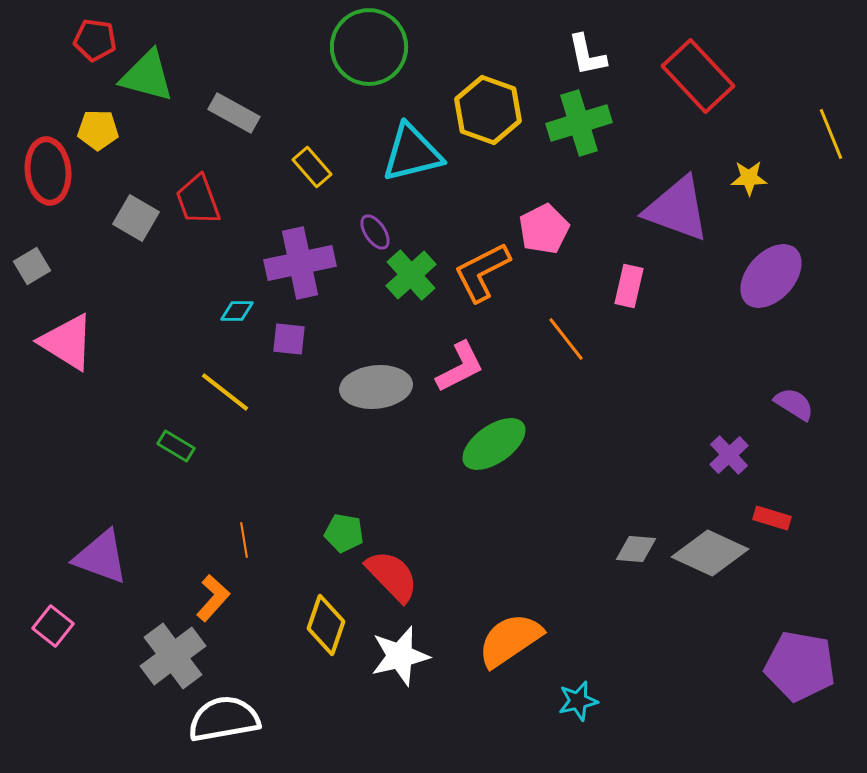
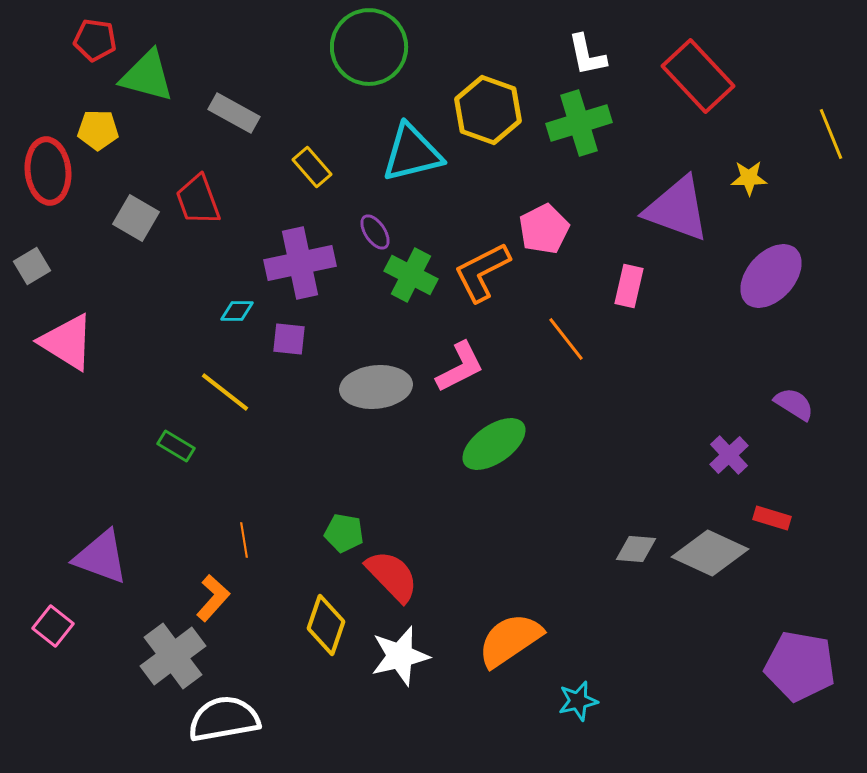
green cross at (411, 275): rotated 21 degrees counterclockwise
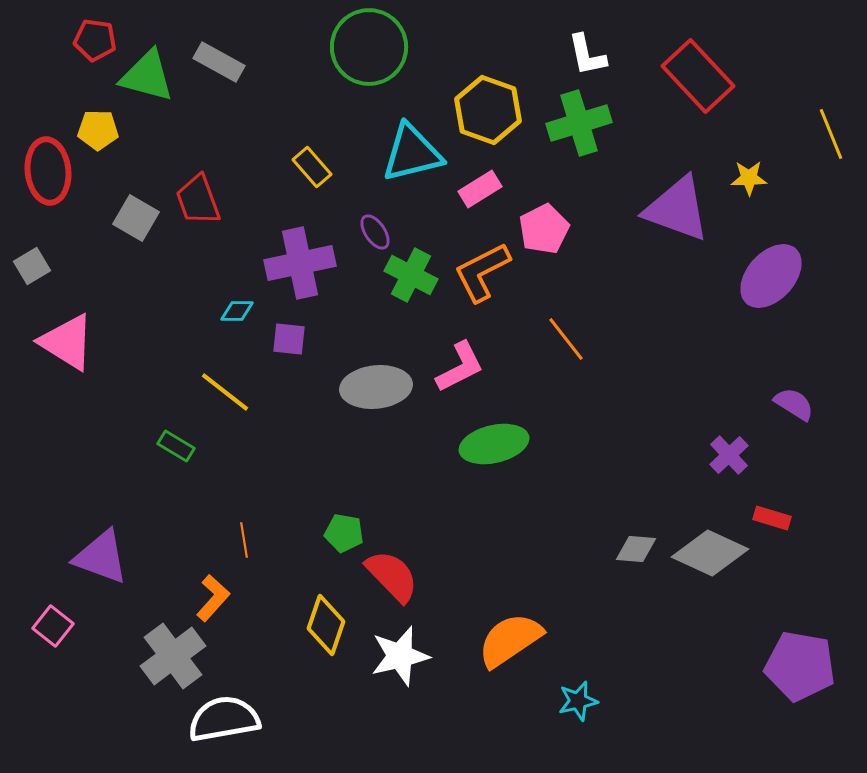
gray rectangle at (234, 113): moved 15 px left, 51 px up
pink rectangle at (629, 286): moved 149 px left, 97 px up; rotated 45 degrees clockwise
green ellipse at (494, 444): rotated 22 degrees clockwise
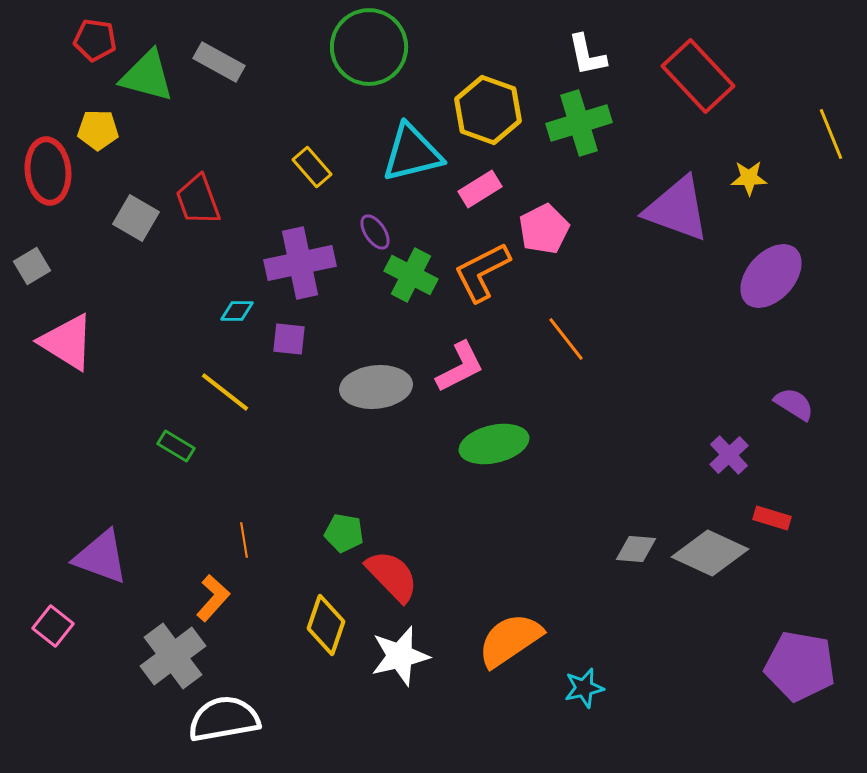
cyan star at (578, 701): moved 6 px right, 13 px up
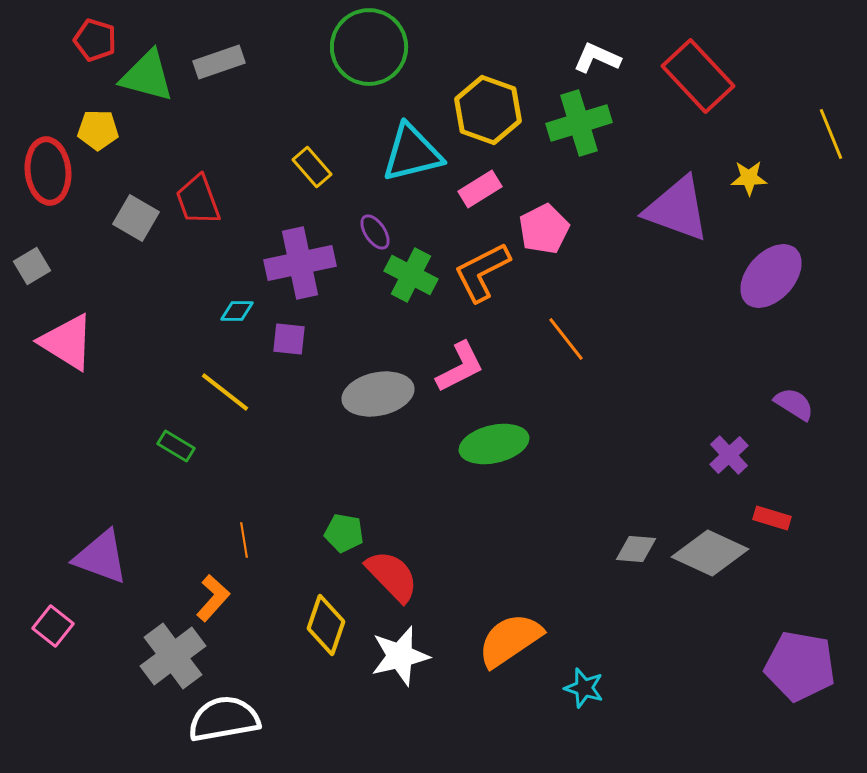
red pentagon at (95, 40): rotated 9 degrees clockwise
white L-shape at (587, 55): moved 10 px right, 3 px down; rotated 126 degrees clockwise
gray rectangle at (219, 62): rotated 48 degrees counterclockwise
gray ellipse at (376, 387): moved 2 px right, 7 px down; rotated 6 degrees counterclockwise
cyan star at (584, 688): rotated 30 degrees clockwise
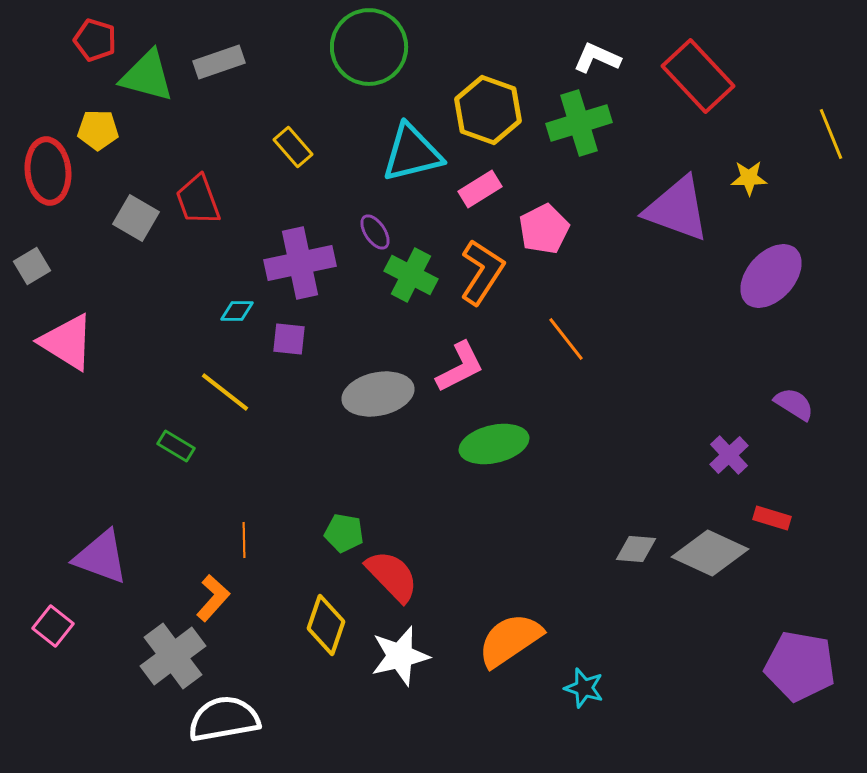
yellow rectangle at (312, 167): moved 19 px left, 20 px up
orange L-shape at (482, 272): rotated 150 degrees clockwise
orange line at (244, 540): rotated 8 degrees clockwise
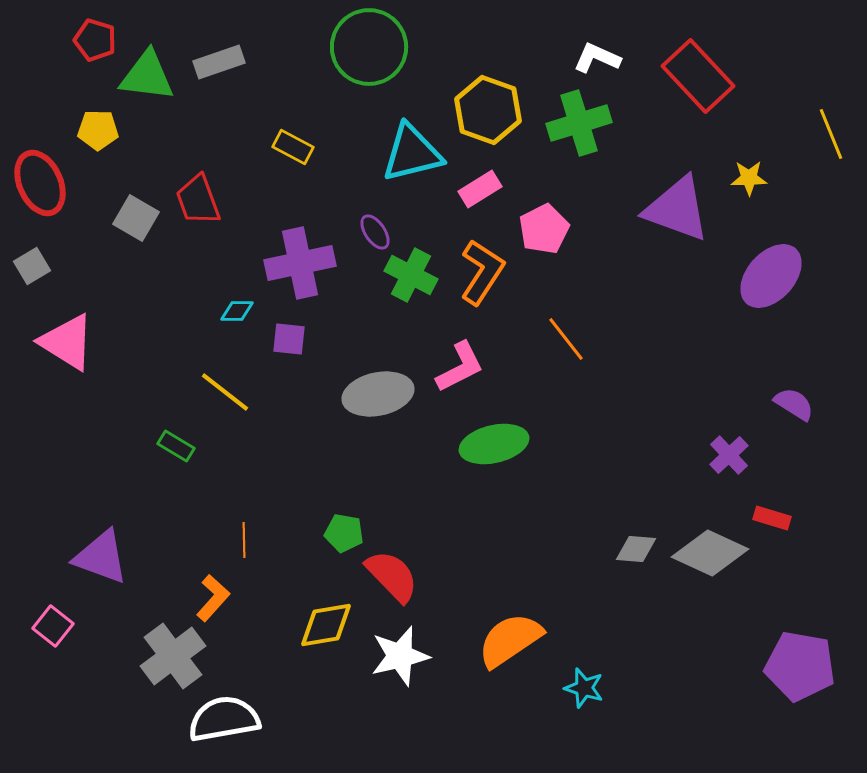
green triangle at (147, 76): rotated 8 degrees counterclockwise
yellow rectangle at (293, 147): rotated 21 degrees counterclockwise
red ellipse at (48, 171): moved 8 px left, 12 px down; rotated 18 degrees counterclockwise
yellow diamond at (326, 625): rotated 62 degrees clockwise
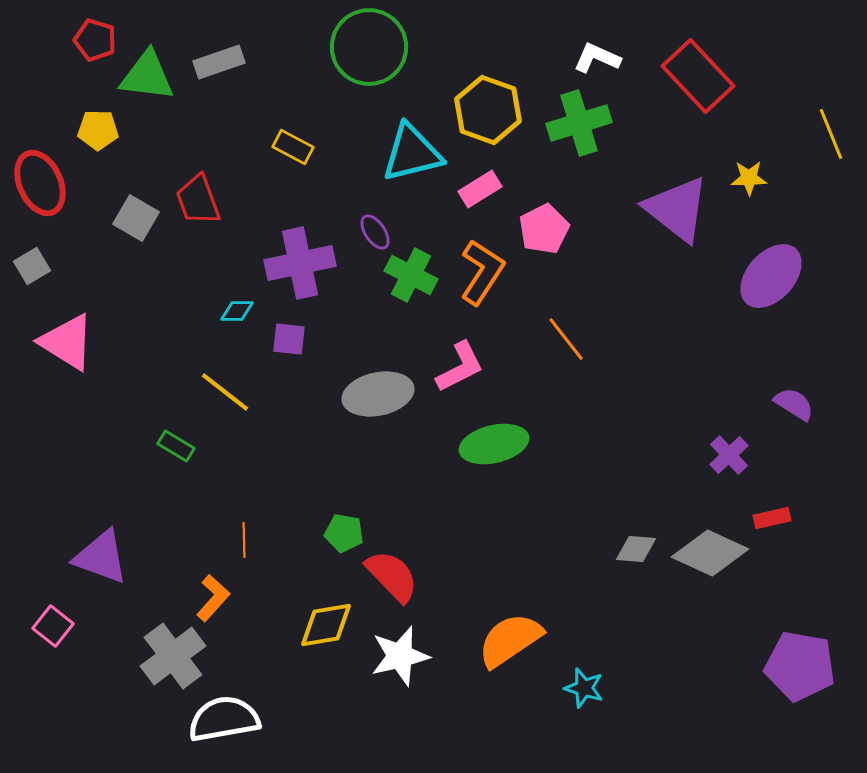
purple triangle at (677, 209): rotated 18 degrees clockwise
red rectangle at (772, 518): rotated 30 degrees counterclockwise
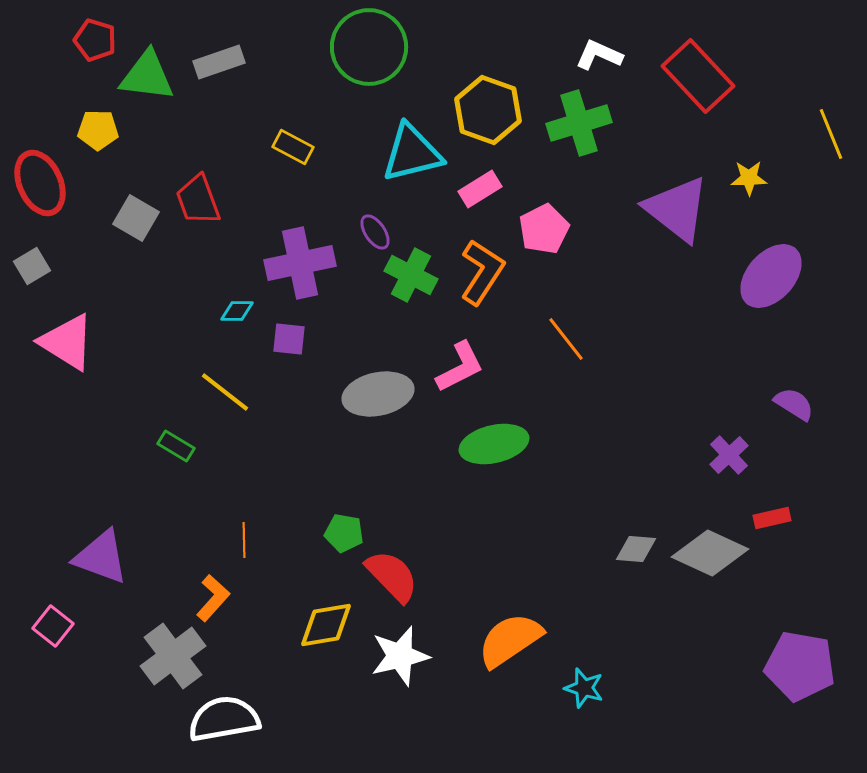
white L-shape at (597, 58): moved 2 px right, 3 px up
